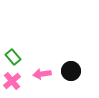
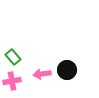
black circle: moved 4 px left, 1 px up
pink cross: rotated 30 degrees clockwise
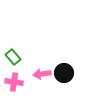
black circle: moved 3 px left, 3 px down
pink cross: moved 2 px right, 1 px down; rotated 18 degrees clockwise
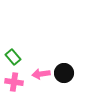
pink arrow: moved 1 px left
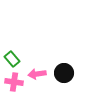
green rectangle: moved 1 px left, 2 px down
pink arrow: moved 4 px left
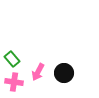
pink arrow: moved 1 px right, 2 px up; rotated 54 degrees counterclockwise
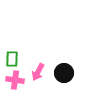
green rectangle: rotated 42 degrees clockwise
pink cross: moved 1 px right, 2 px up
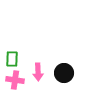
pink arrow: rotated 30 degrees counterclockwise
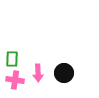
pink arrow: moved 1 px down
